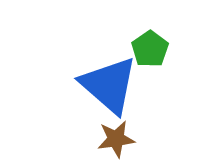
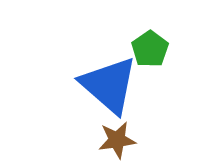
brown star: moved 1 px right, 1 px down
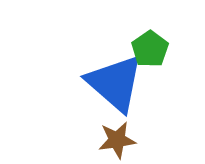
blue triangle: moved 6 px right, 2 px up
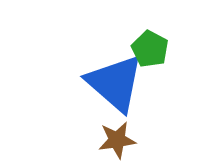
green pentagon: rotated 9 degrees counterclockwise
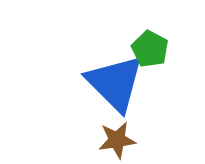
blue triangle: rotated 4 degrees clockwise
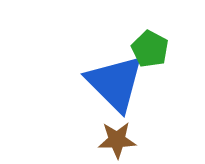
brown star: rotated 6 degrees clockwise
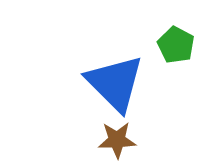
green pentagon: moved 26 px right, 4 px up
